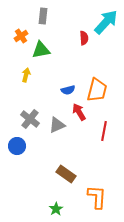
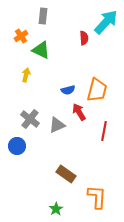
green triangle: rotated 36 degrees clockwise
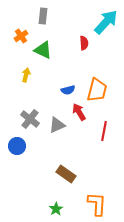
red semicircle: moved 5 px down
green triangle: moved 2 px right
orange L-shape: moved 7 px down
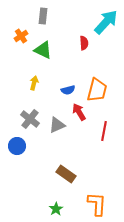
yellow arrow: moved 8 px right, 8 px down
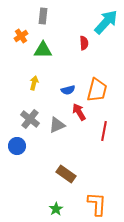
green triangle: rotated 24 degrees counterclockwise
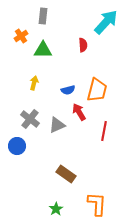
red semicircle: moved 1 px left, 2 px down
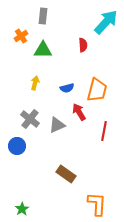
yellow arrow: moved 1 px right
blue semicircle: moved 1 px left, 2 px up
green star: moved 34 px left
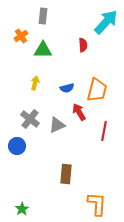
brown rectangle: rotated 60 degrees clockwise
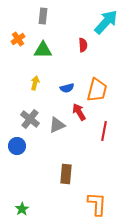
orange cross: moved 3 px left, 3 px down
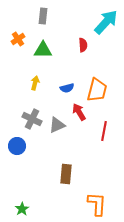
gray cross: moved 2 px right; rotated 12 degrees counterclockwise
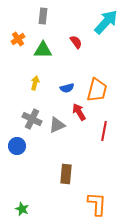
red semicircle: moved 7 px left, 3 px up; rotated 32 degrees counterclockwise
green star: rotated 16 degrees counterclockwise
